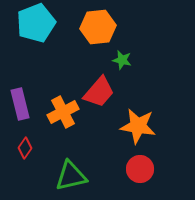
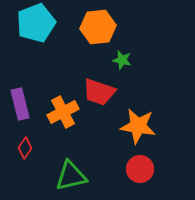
red trapezoid: rotated 68 degrees clockwise
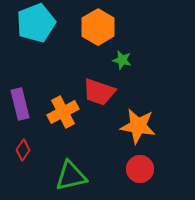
orange hexagon: rotated 24 degrees counterclockwise
red diamond: moved 2 px left, 2 px down
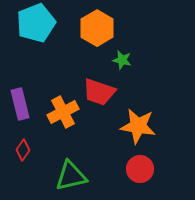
orange hexagon: moved 1 px left, 1 px down
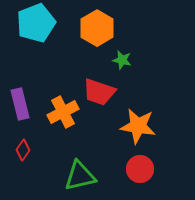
green triangle: moved 9 px right
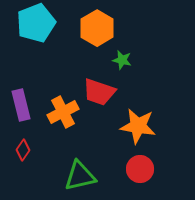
purple rectangle: moved 1 px right, 1 px down
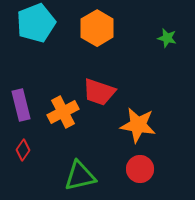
green star: moved 45 px right, 22 px up
orange star: moved 1 px up
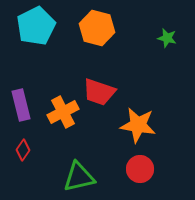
cyan pentagon: moved 3 px down; rotated 6 degrees counterclockwise
orange hexagon: rotated 16 degrees counterclockwise
green triangle: moved 1 px left, 1 px down
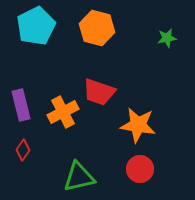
green star: rotated 24 degrees counterclockwise
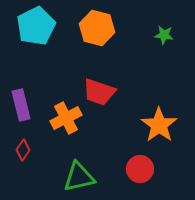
green star: moved 3 px left, 3 px up; rotated 18 degrees clockwise
orange cross: moved 3 px right, 6 px down
orange star: moved 21 px right; rotated 27 degrees clockwise
